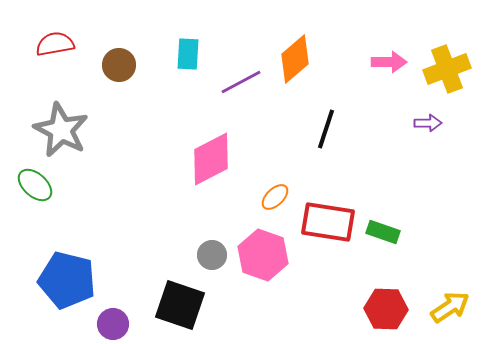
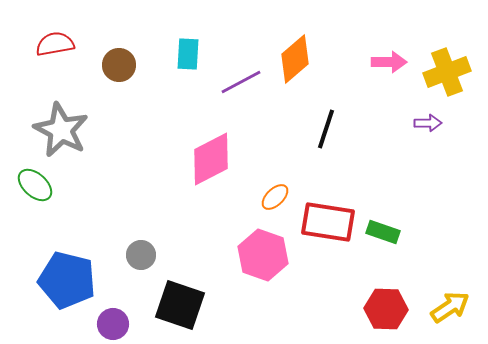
yellow cross: moved 3 px down
gray circle: moved 71 px left
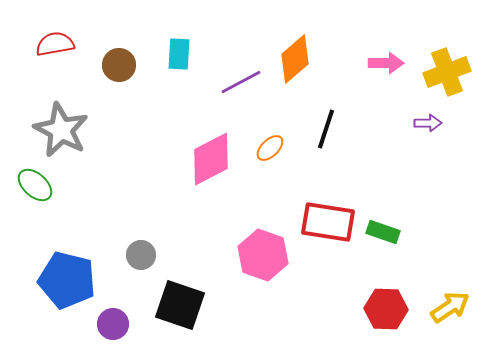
cyan rectangle: moved 9 px left
pink arrow: moved 3 px left, 1 px down
orange ellipse: moved 5 px left, 49 px up
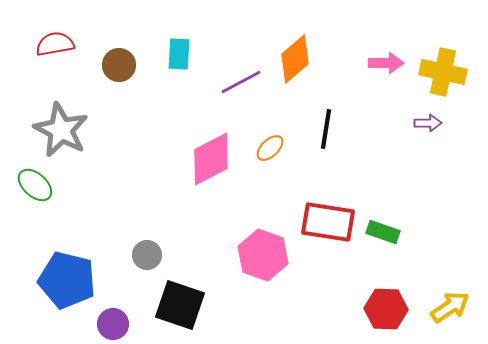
yellow cross: moved 4 px left; rotated 33 degrees clockwise
black line: rotated 9 degrees counterclockwise
gray circle: moved 6 px right
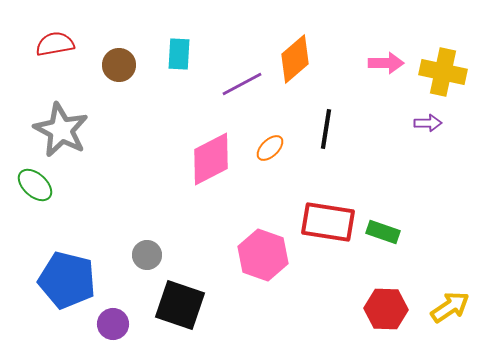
purple line: moved 1 px right, 2 px down
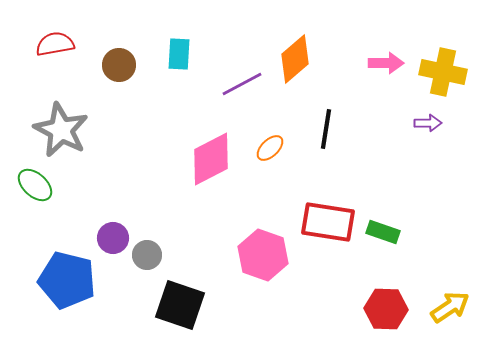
purple circle: moved 86 px up
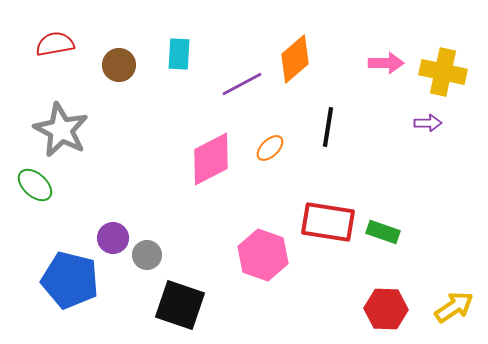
black line: moved 2 px right, 2 px up
blue pentagon: moved 3 px right
yellow arrow: moved 4 px right
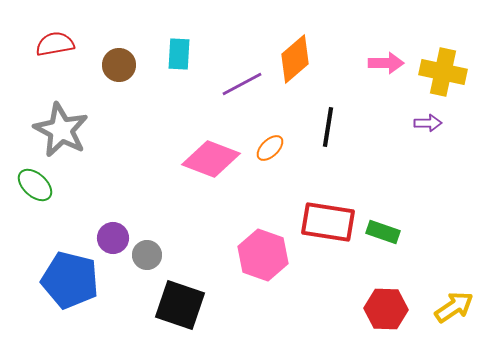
pink diamond: rotated 48 degrees clockwise
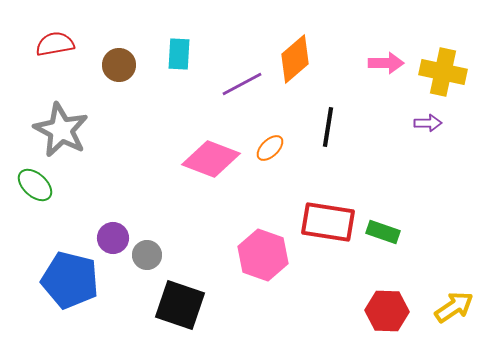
red hexagon: moved 1 px right, 2 px down
